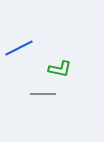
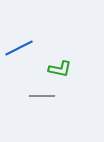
gray line: moved 1 px left, 2 px down
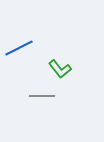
green L-shape: rotated 40 degrees clockwise
